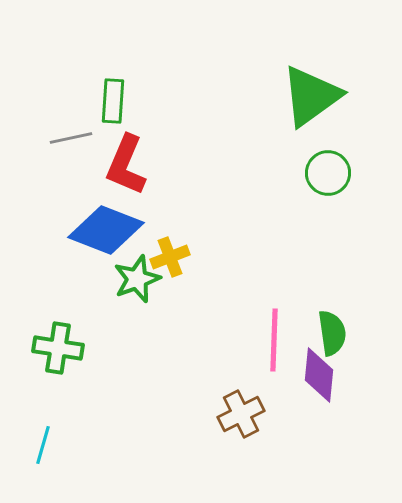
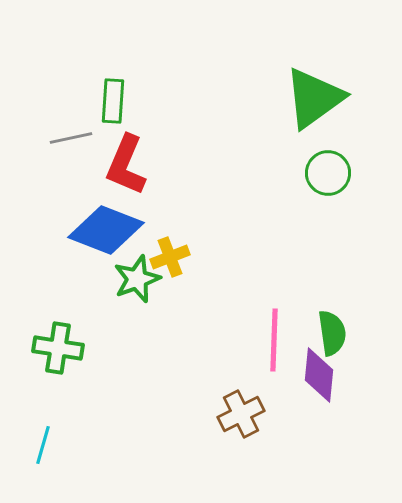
green triangle: moved 3 px right, 2 px down
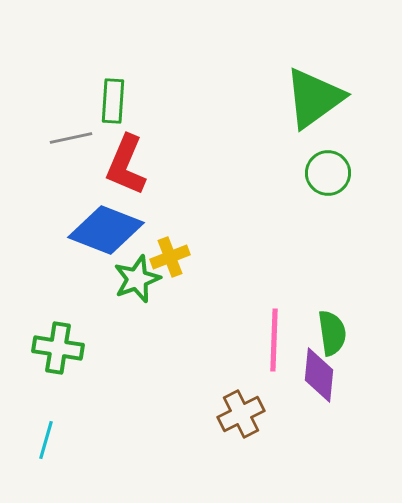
cyan line: moved 3 px right, 5 px up
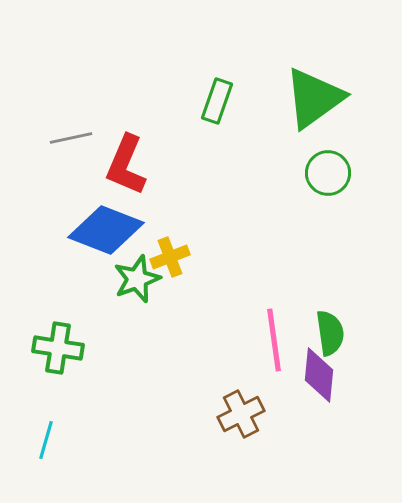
green rectangle: moved 104 px right; rotated 15 degrees clockwise
green semicircle: moved 2 px left
pink line: rotated 10 degrees counterclockwise
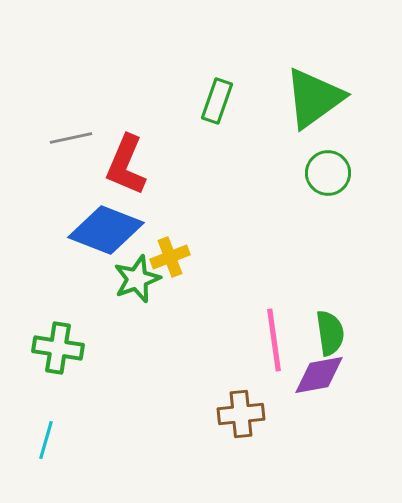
purple diamond: rotated 74 degrees clockwise
brown cross: rotated 21 degrees clockwise
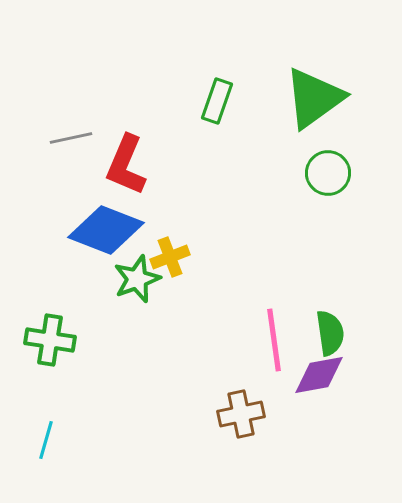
green cross: moved 8 px left, 8 px up
brown cross: rotated 6 degrees counterclockwise
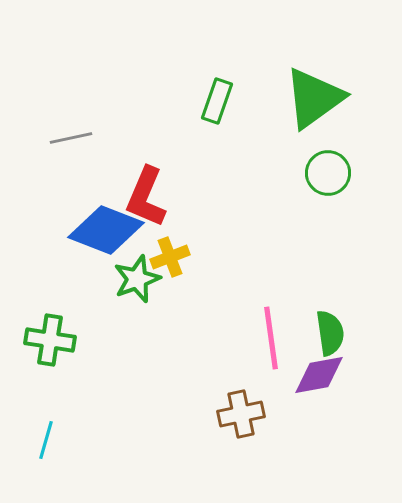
red L-shape: moved 20 px right, 32 px down
pink line: moved 3 px left, 2 px up
